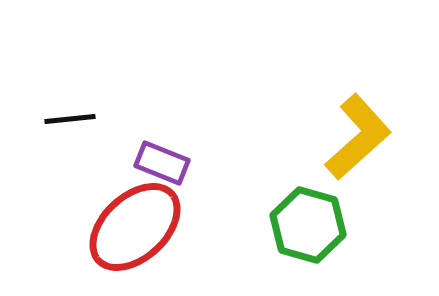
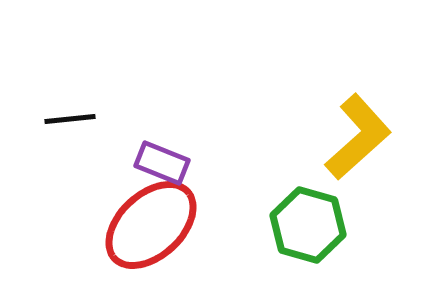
red ellipse: moved 16 px right, 2 px up
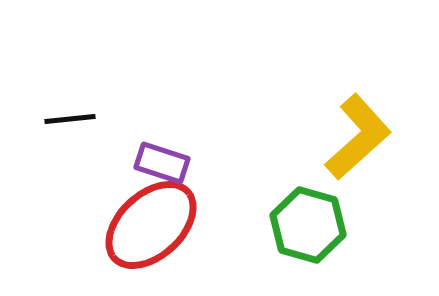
purple rectangle: rotated 4 degrees counterclockwise
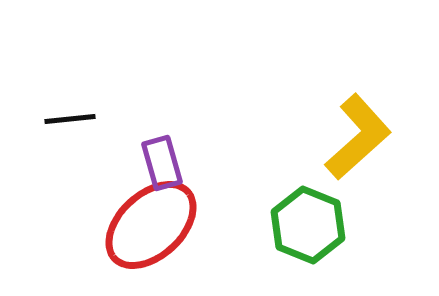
purple rectangle: rotated 56 degrees clockwise
green hexagon: rotated 6 degrees clockwise
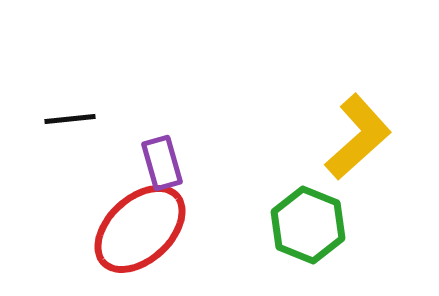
red ellipse: moved 11 px left, 4 px down
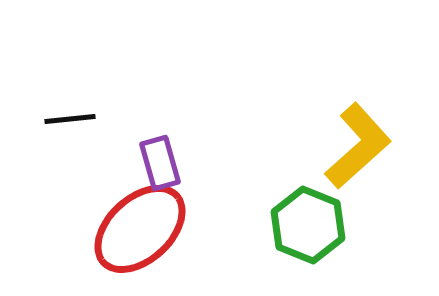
yellow L-shape: moved 9 px down
purple rectangle: moved 2 px left
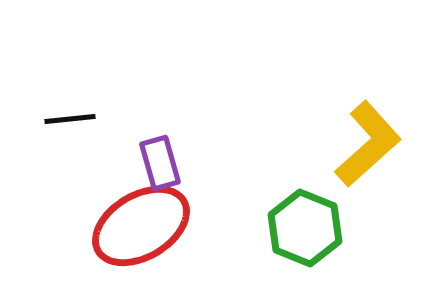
yellow L-shape: moved 10 px right, 2 px up
green hexagon: moved 3 px left, 3 px down
red ellipse: moved 1 px right, 3 px up; rotated 12 degrees clockwise
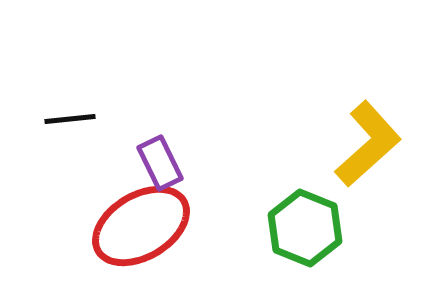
purple rectangle: rotated 10 degrees counterclockwise
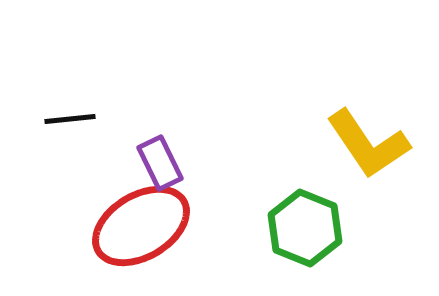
yellow L-shape: rotated 98 degrees clockwise
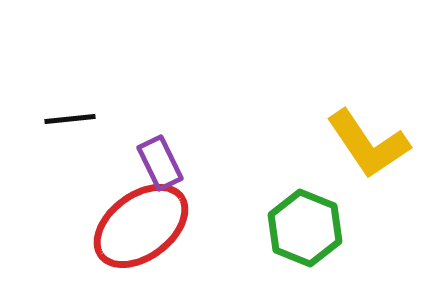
red ellipse: rotated 6 degrees counterclockwise
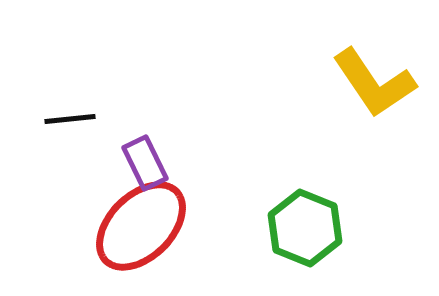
yellow L-shape: moved 6 px right, 61 px up
purple rectangle: moved 15 px left
red ellipse: rotated 8 degrees counterclockwise
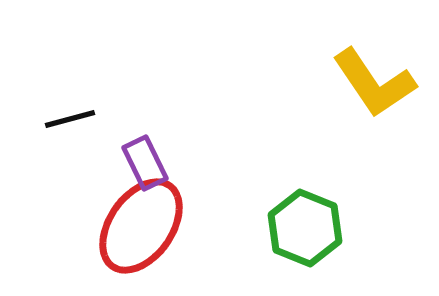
black line: rotated 9 degrees counterclockwise
red ellipse: rotated 10 degrees counterclockwise
